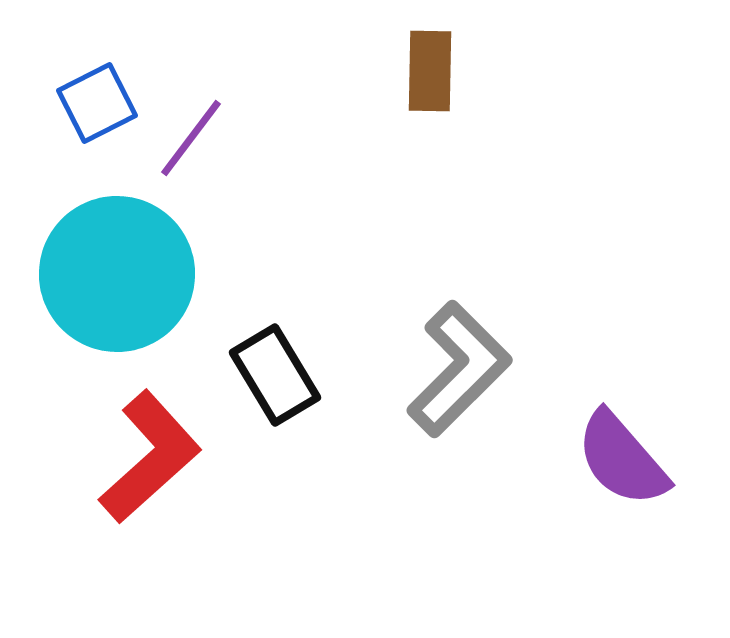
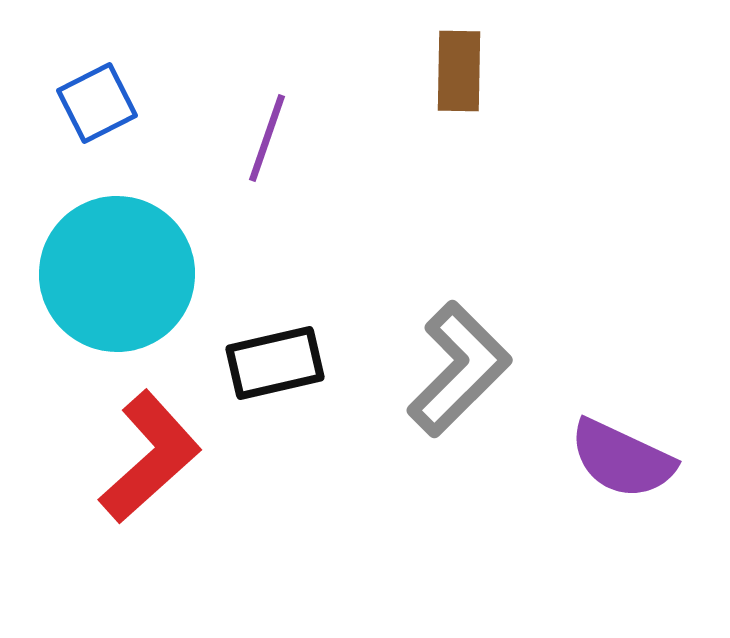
brown rectangle: moved 29 px right
purple line: moved 76 px right; rotated 18 degrees counterclockwise
black rectangle: moved 12 px up; rotated 72 degrees counterclockwise
purple semicircle: rotated 24 degrees counterclockwise
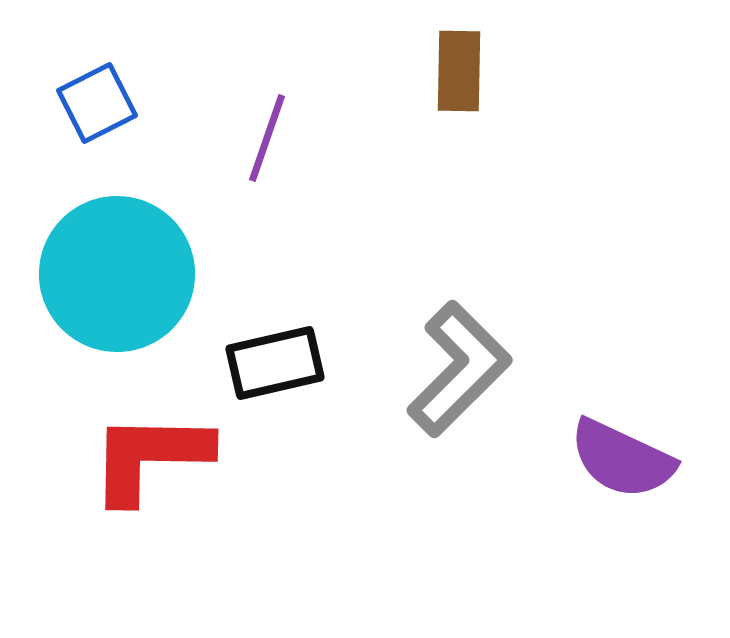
red L-shape: rotated 137 degrees counterclockwise
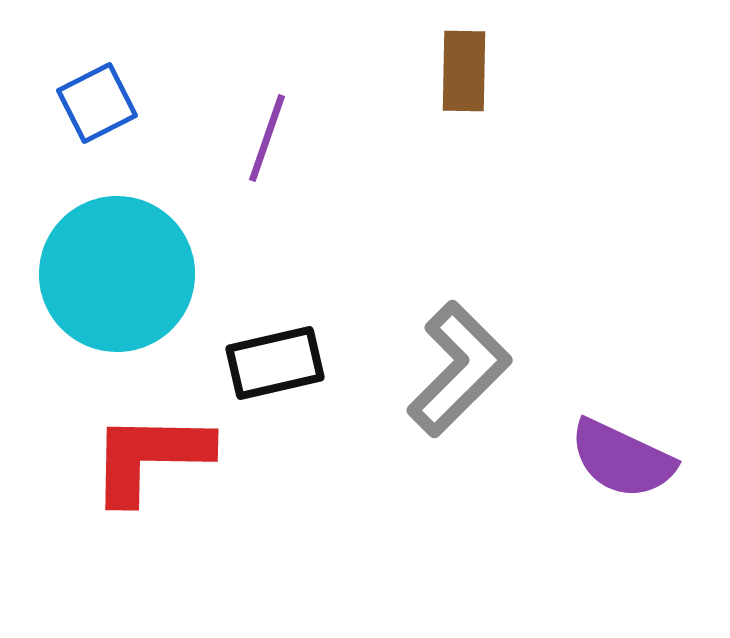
brown rectangle: moved 5 px right
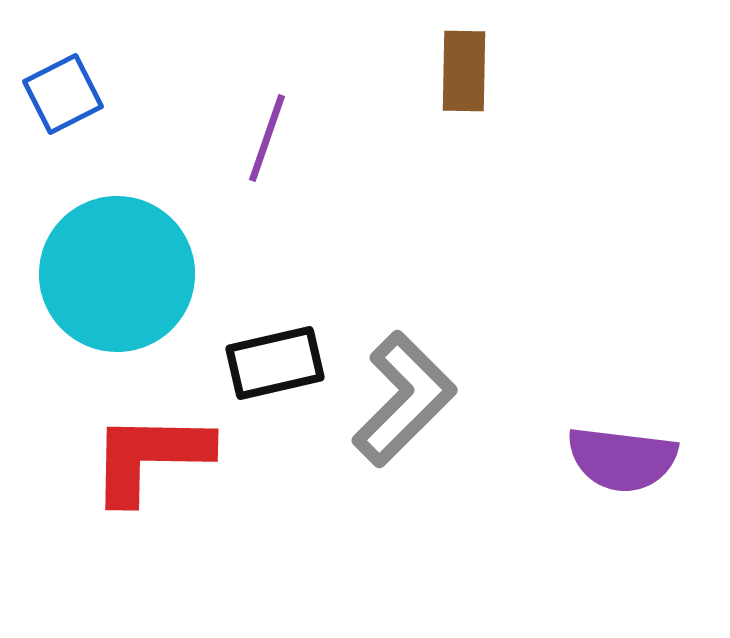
blue square: moved 34 px left, 9 px up
gray L-shape: moved 55 px left, 30 px down
purple semicircle: rotated 18 degrees counterclockwise
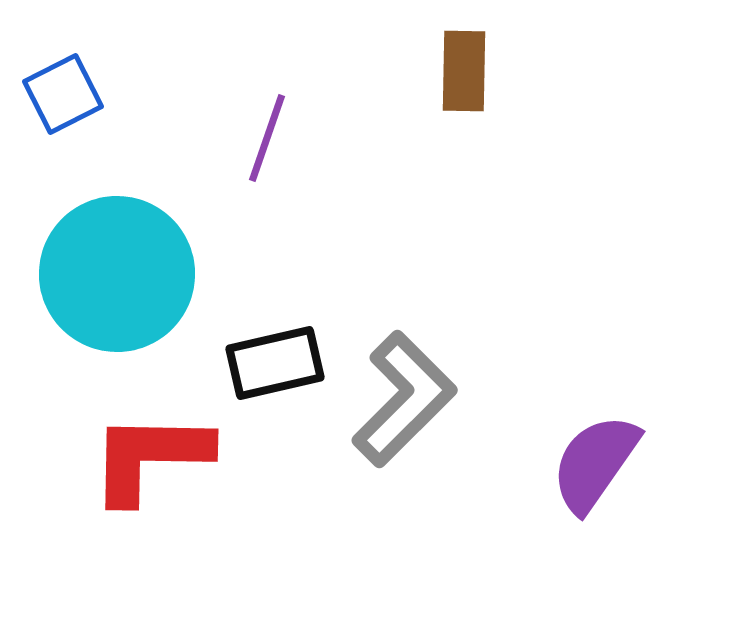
purple semicircle: moved 27 px left, 4 px down; rotated 118 degrees clockwise
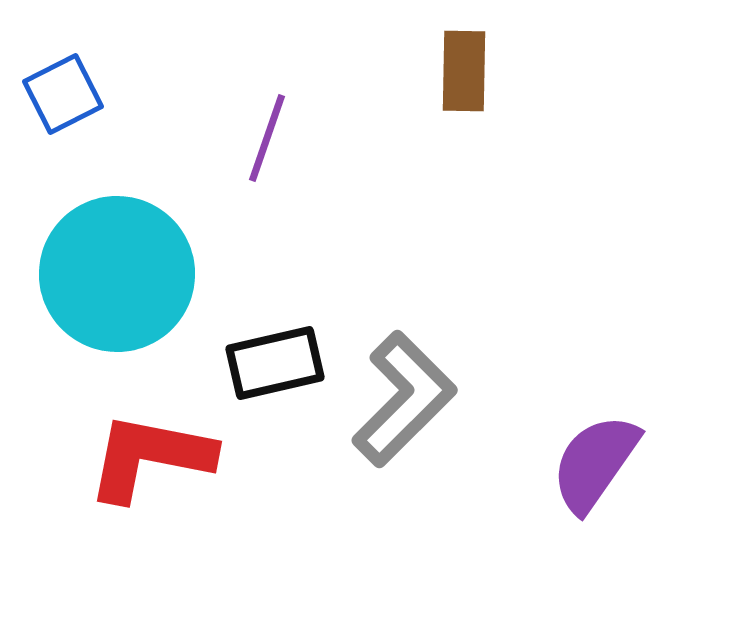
red L-shape: rotated 10 degrees clockwise
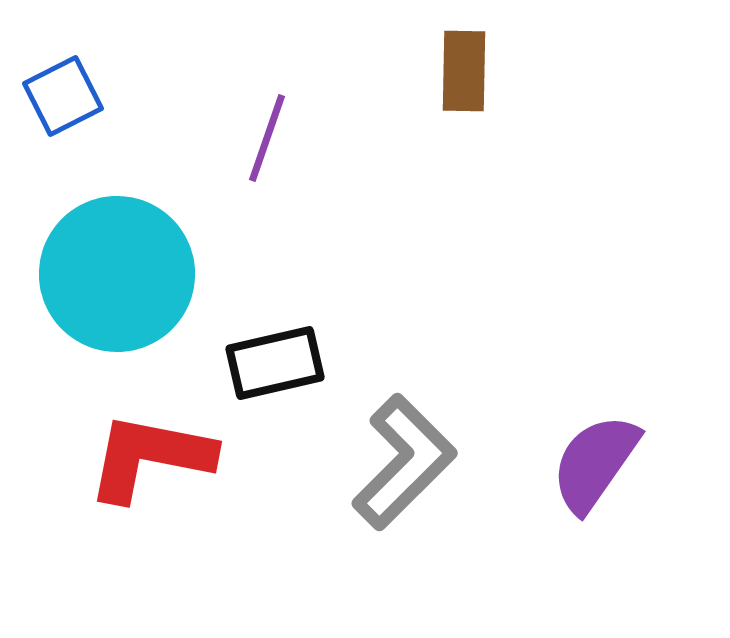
blue square: moved 2 px down
gray L-shape: moved 63 px down
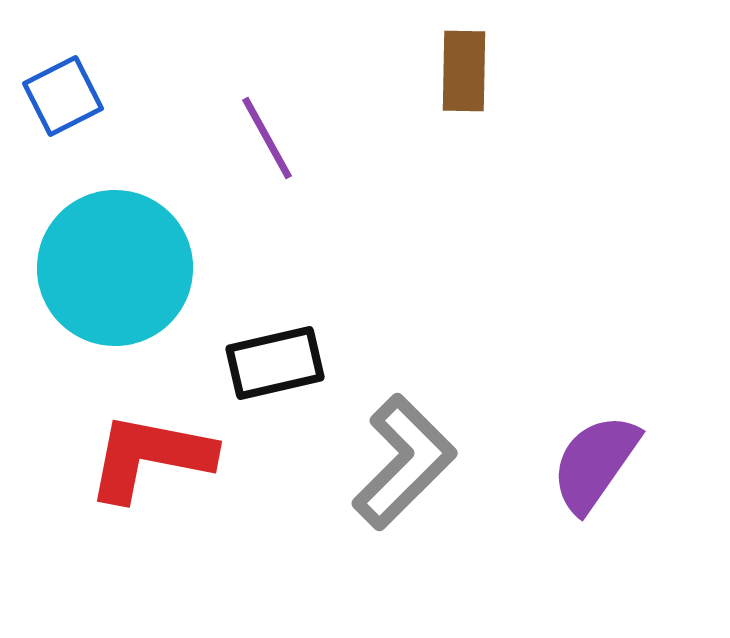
purple line: rotated 48 degrees counterclockwise
cyan circle: moved 2 px left, 6 px up
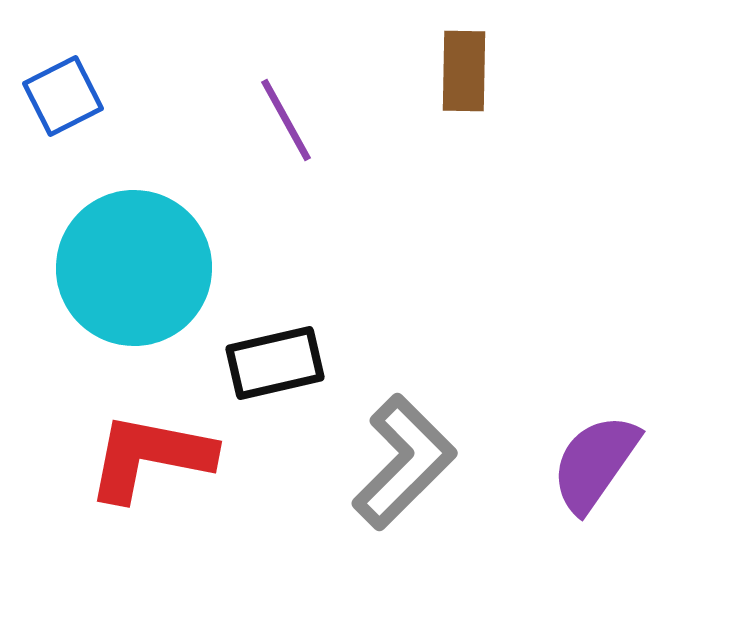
purple line: moved 19 px right, 18 px up
cyan circle: moved 19 px right
